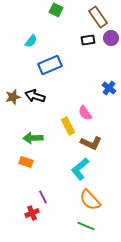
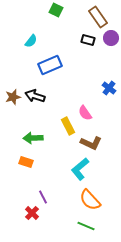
black rectangle: rotated 24 degrees clockwise
red cross: rotated 24 degrees counterclockwise
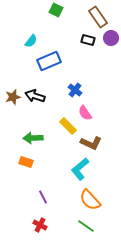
blue rectangle: moved 1 px left, 4 px up
blue cross: moved 34 px left, 2 px down
yellow rectangle: rotated 18 degrees counterclockwise
red cross: moved 8 px right, 12 px down; rotated 16 degrees counterclockwise
green line: rotated 12 degrees clockwise
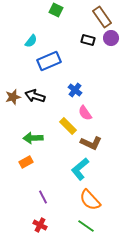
brown rectangle: moved 4 px right
orange rectangle: rotated 48 degrees counterclockwise
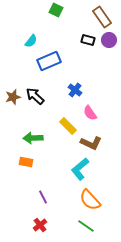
purple circle: moved 2 px left, 2 px down
black arrow: rotated 24 degrees clockwise
pink semicircle: moved 5 px right
orange rectangle: rotated 40 degrees clockwise
red cross: rotated 24 degrees clockwise
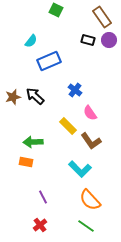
green arrow: moved 4 px down
brown L-shape: moved 2 px up; rotated 30 degrees clockwise
cyan L-shape: rotated 95 degrees counterclockwise
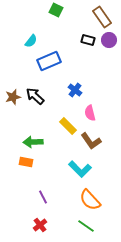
pink semicircle: rotated 21 degrees clockwise
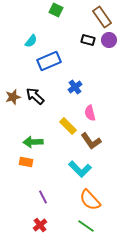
blue cross: moved 3 px up; rotated 16 degrees clockwise
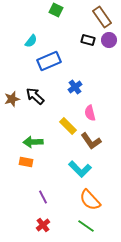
brown star: moved 1 px left, 2 px down
red cross: moved 3 px right
